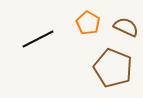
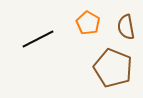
brown semicircle: rotated 125 degrees counterclockwise
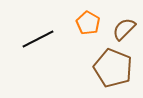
brown semicircle: moved 2 px left, 2 px down; rotated 55 degrees clockwise
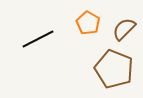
brown pentagon: moved 1 px right, 1 px down
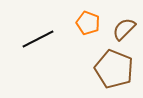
orange pentagon: rotated 10 degrees counterclockwise
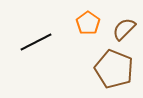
orange pentagon: rotated 15 degrees clockwise
black line: moved 2 px left, 3 px down
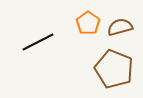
brown semicircle: moved 4 px left, 2 px up; rotated 30 degrees clockwise
black line: moved 2 px right
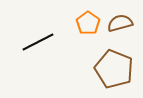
brown semicircle: moved 4 px up
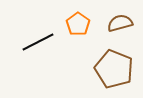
orange pentagon: moved 10 px left, 1 px down
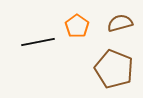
orange pentagon: moved 1 px left, 2 px down
black line: rotated 16 degrees clockwise
